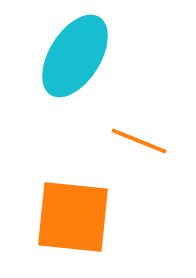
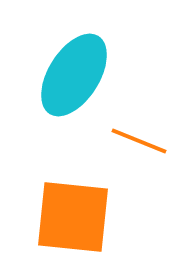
cyan ellipse: moved 1 px left, 19 px down
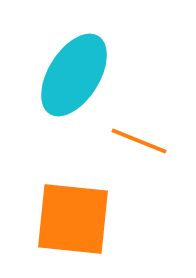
orange square: moved 2 px down
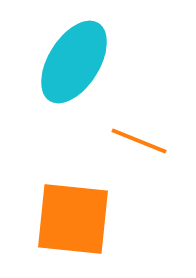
cyan ellipse: moved 13 px up
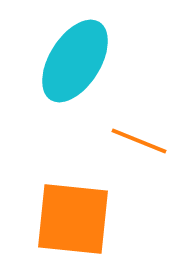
cyan ellipse: moved 1 px right, 1 px up
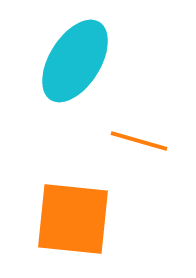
orange line: rotated 6 degrees counterclockwise
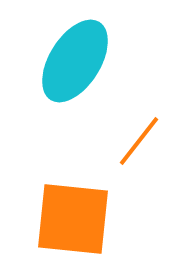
orange line: rotated 68 degrees counterclockwise
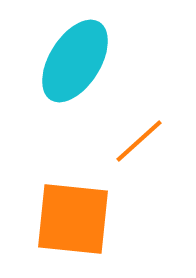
orange line: rotated 10 degrees clockwise
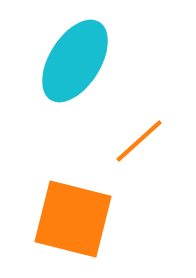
orange square: rotated 8 degrees clockwise
